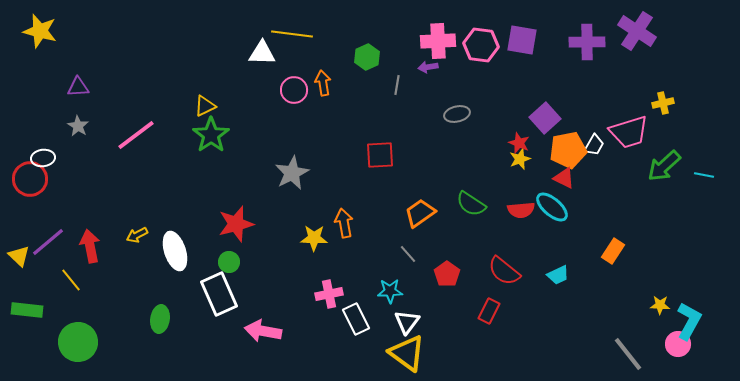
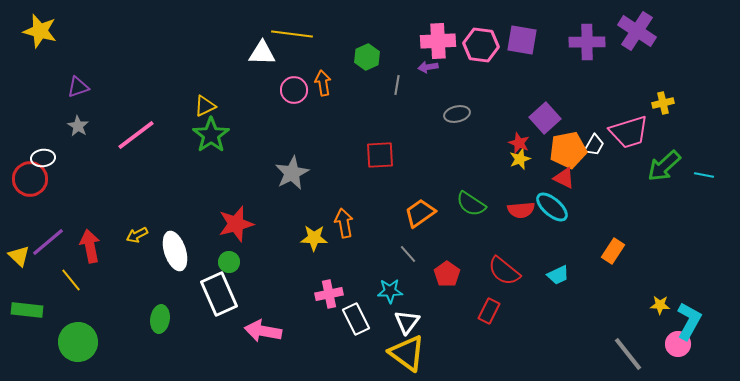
purple triangle at (78, 87): rotated 15 degrees counterclockwise
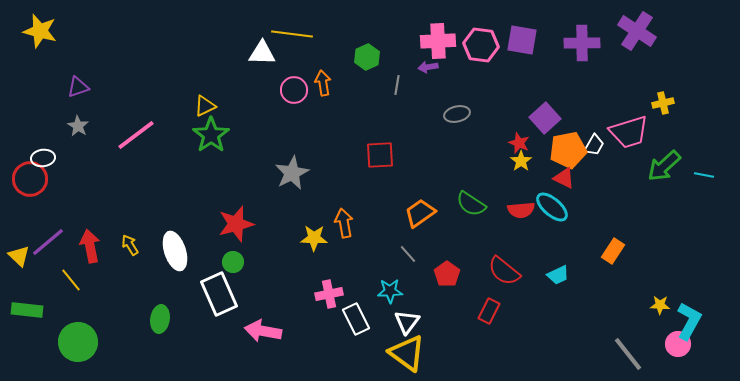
purple cross at (587, 42): moved 5 px left, 1 px down
yellow star at (520, 159): moved 1 px right, 2 px down; rotated 15 degrees counterclockwise
yellow arrow at (137, 235): moved 7 px left, 10 px down; rotated 85 degrees clockwise
green circle at (229, 262): moved 4 px right
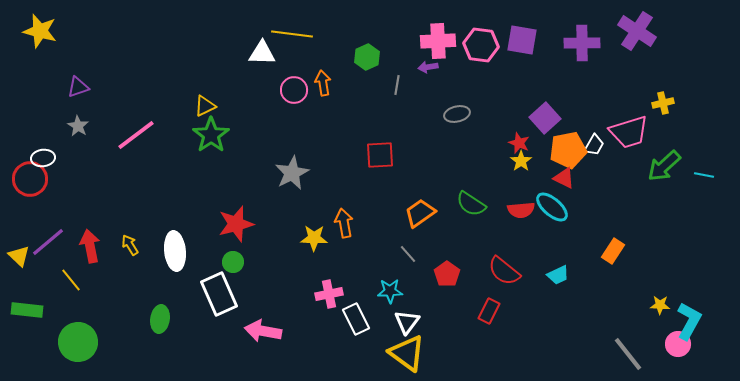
white ellipse at (175, 251): rotated 12 degrees clockwise
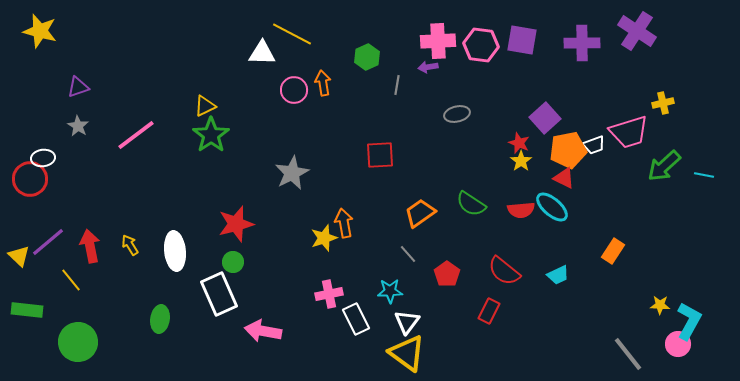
yellow line at (292, 34): rotated 21 degrees clockwise
white trapezoid at (594, 145): rotated 40 degrees clockwise
yellow star at (314, 238): moved 10 px right; rotated 20 degrees counterclockwise
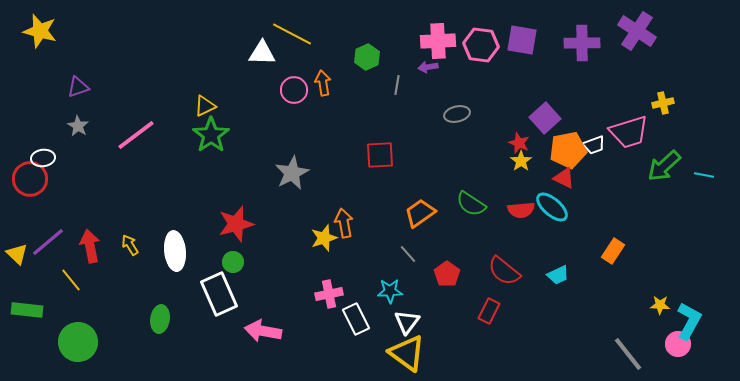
yellow triangle at (19, 256): moved 2 px left, 2 px up
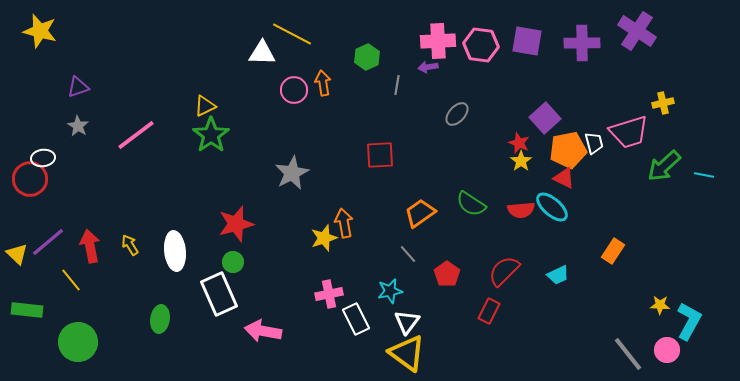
purple square at (522, 40): moved 5 px right, 1 px down
gray ellipse at (457, 114): rotated 35 degrees counterclockwise
white trapezoid at (594, 145): moved 2 px up; rotated 85 degrees counterclockwise
red semicircle at (504, 271): rotated 96 degrees clockwise
cyan star at (390, 291): rotated 10 degrees counterclockwise
pink circle at (678, 344): moved 11 px left, 6 px down
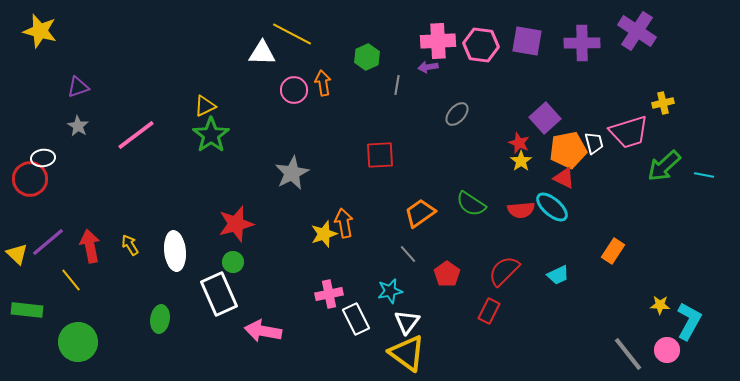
yellow star at (324, 238): moved 4 px up
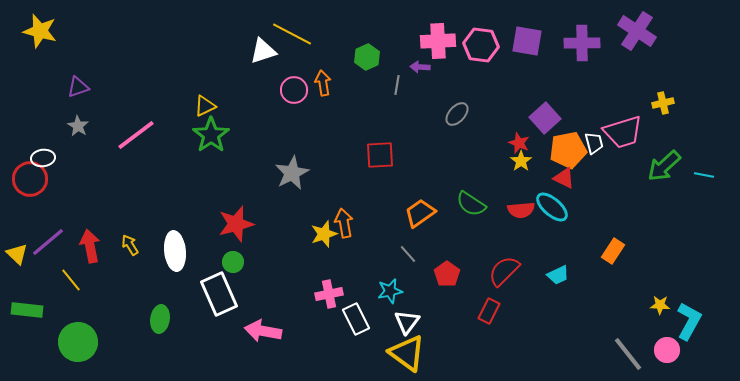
white triangle at (262, 53): moved 1 px right, 2 px up; rotated 20 degrees counterclockwise
purple arrow at (428, 67): moved 8 px left; rotated 12 degrees clockwise
pink trapezoid at (629, 132): moved 6 px left
